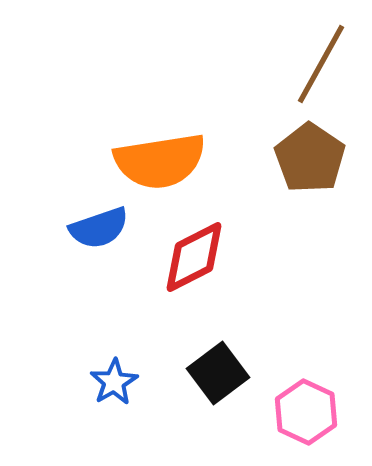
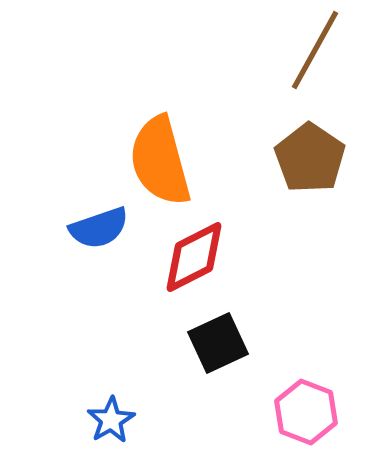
brown line: moved 6 px left, 14 px up
orange semicircle: rotated 84 degrees clockwise
black square: moved 30 px up; rotated 12 degrees clockwise
blue star: moved 3 px left, 38 px down
pink hexagon: rotated 4 degrees counterclockwise
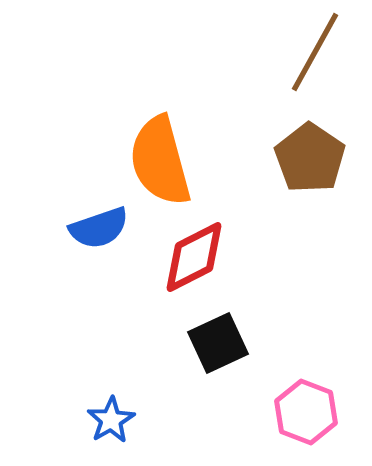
brown line: moved 2 px down
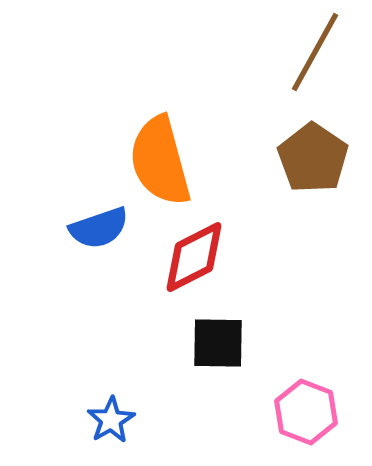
brown pentagon: moved 3 px right
black square: rotated 26 degrees clockwise
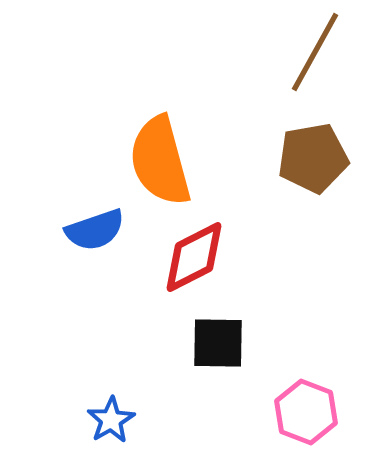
brown pentagon: rotated 28 degrees clockwise
blue semicircle: moved 4 px left, 2 px down
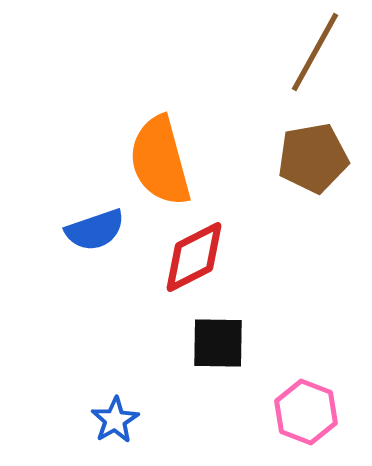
blue star: moved 4 px right
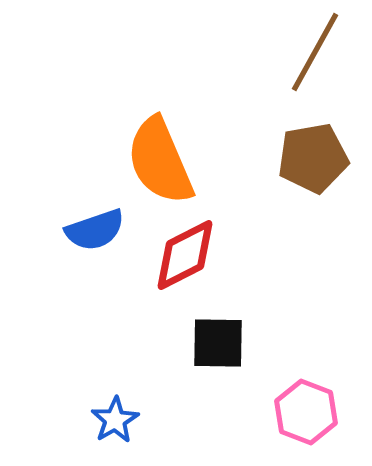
orange semicircle: rotated 8 degrees counterclockwise
red diamond: moved 9 px left, 2 px up
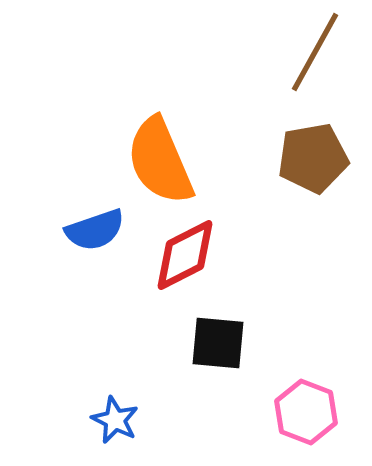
black square: rotated 4 degrees clockwise
blue star: rotated 15 degrees counterclockwise
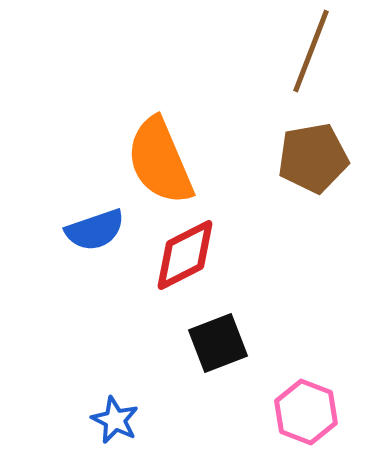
brown line: moved 4 px left, 1 px up; rotated 8 degrees counterclockwise
black square: rotated 26 degrees counterclockwise
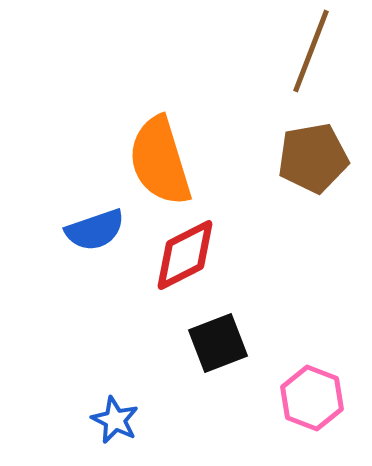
orange semicircle: rotated 6 degrees clockwise
pink hexagon: moved 6 px right, 14 px up
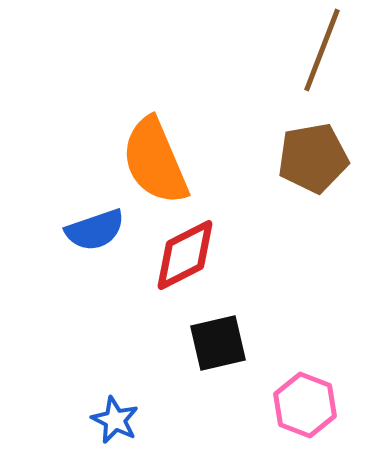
brown line: moved 11 px right, 1 px up
orange semicircle: moved 5 px left; rotated 6 degrees counterclockwise
black square: rotated 8 degrees clockwise
pink hexagon: moved 7 px left, 7 px down
